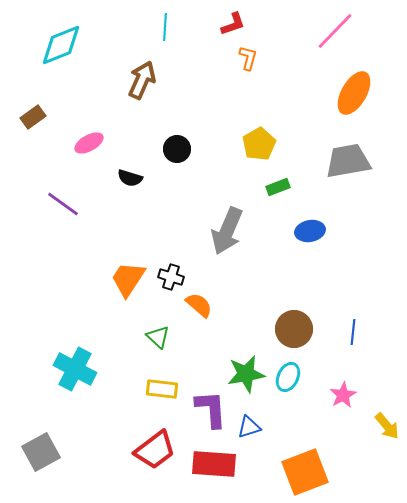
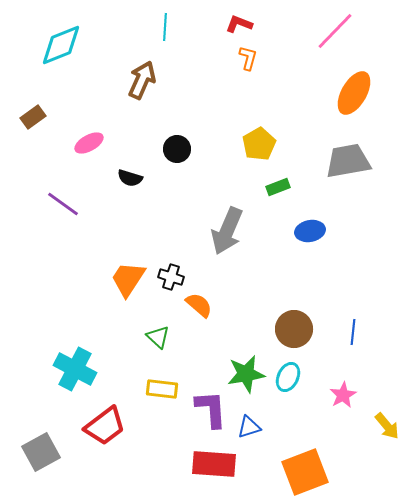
red L-shape: moved 6 px right; rotated 140 degrees counterclockwise
red trapezoid: moved 50 px left, 24 px up
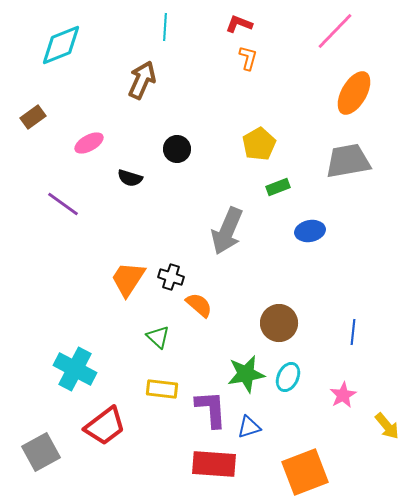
brown circle: moved 15 px left, 6 px up
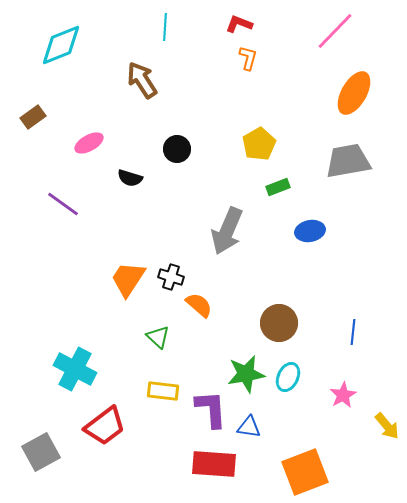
brown arrow: rotated 57 degrees counterclockwise
yellow rectangle: moved 1 px right, 2 px down
blue triangle: rotated 25 degrees clockwise
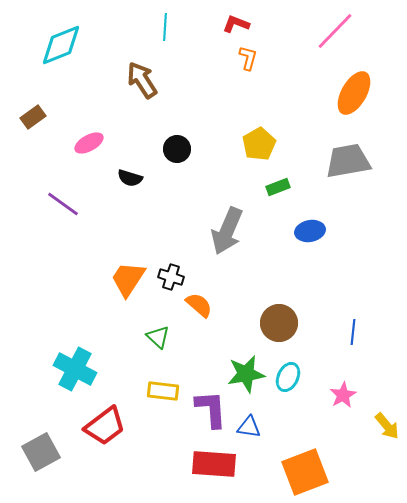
red L-shape: moved 3 px left
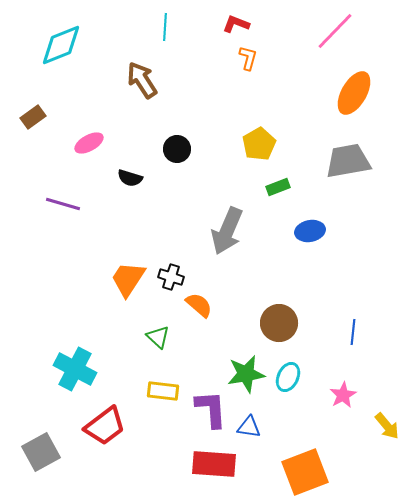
purple line: rotated 20 degrees counterclockwise
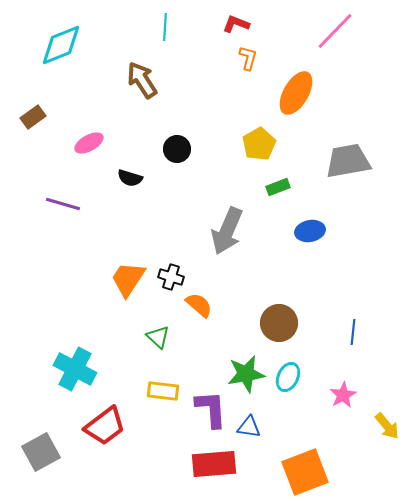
orange ellipse: moved 58 px left
red rectangle: rotated 9 degrees counterclockwise
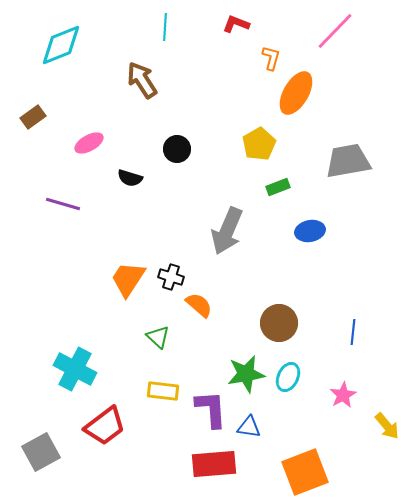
orange L-shape: moved 23 px right
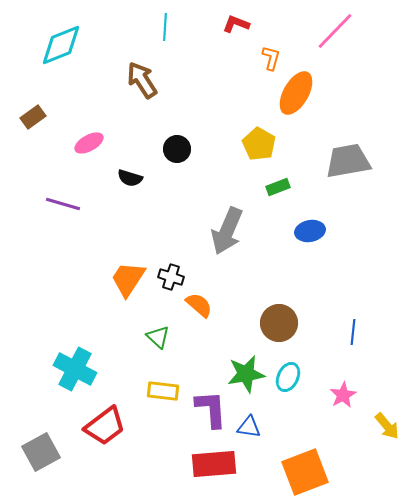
yellow pentagon: rotated 12 degrees counterclockwise
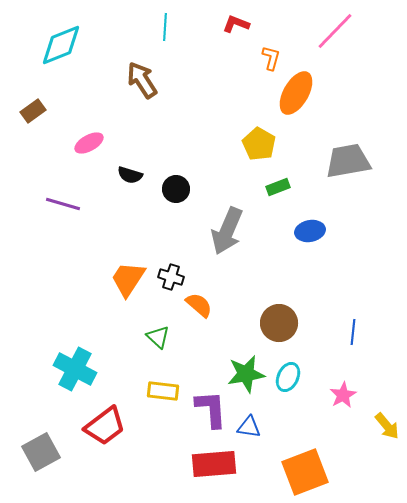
brown rectangle: moved 6 px up
black circle: moved 1 px left, 40 px down
black semicircle: moved 3 px up
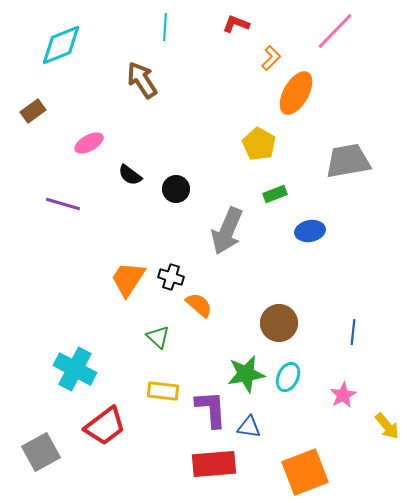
orange L-shape: rotated 30 degrees clockwise
black semicircle: rotated 20 degrees clockwise
green rectangle: moved 3 px left, 7 px down
